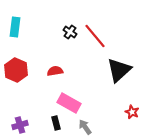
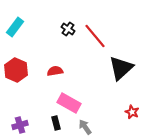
cyan rectangle: rotated 30 degrees clockwise
black cross: moved 2 px left, 3 px up
black triangle: moved 2 px right, 2 px up
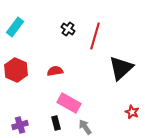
red line: rotated 56 degrees clockwise
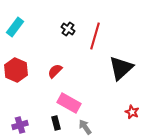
red semicircle: rotated 35 degrees counterclockwise
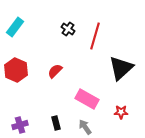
pink rectangle: moved 18 px right, 4 px up
red star: moved 11 px left; rotated 24 degrees counterclockwise
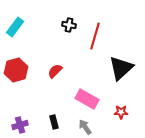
black cross: moved 1 px right, 4 px up; rotated 24 degrees counterclockwise
red hexagon: rotated 20 degrees clockwise
black rectangle: moved 2 px left, 1 px up
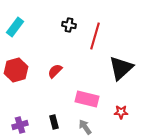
pink rectangle: rotated 15 degrees counterclockwise
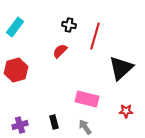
red semicircle: moved 5 px right, 20 px up
red star: moved 5 px right, 1 px up
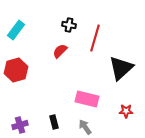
cyan rectangle: moved 1 px right, 3 px down
red line: moved 2 px down
